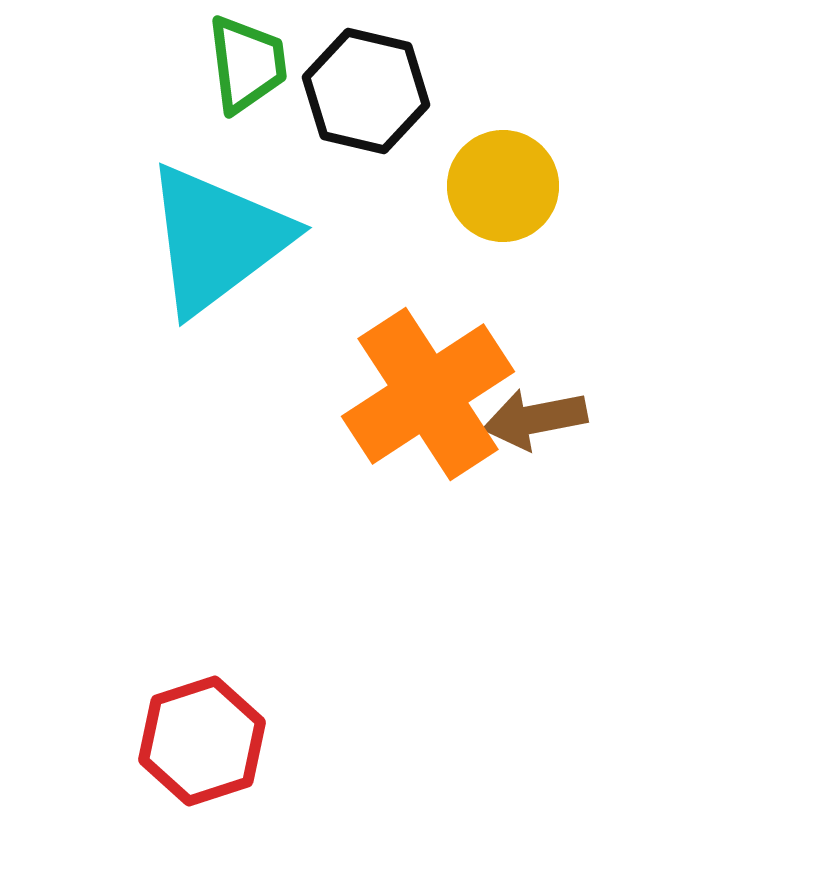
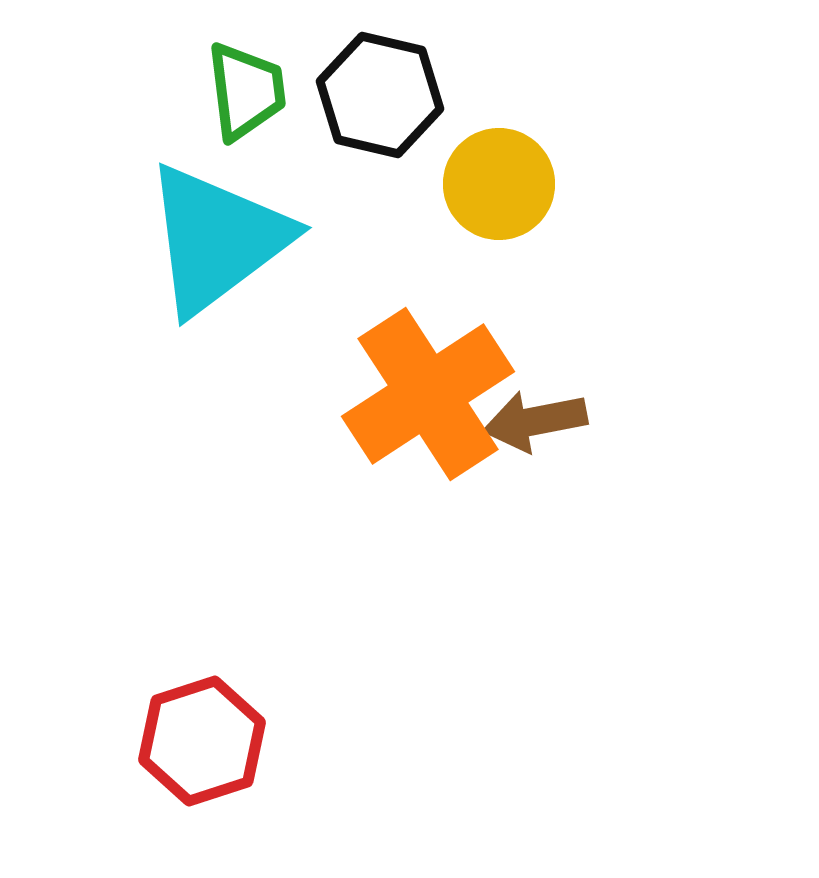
green trapezoid: moved 1 px left, 27 px down
black hexagon: moved 14 px right, 4 px down
yellow circle: moved 4 px left, 2 px up
brown arrow: moved 2 px down
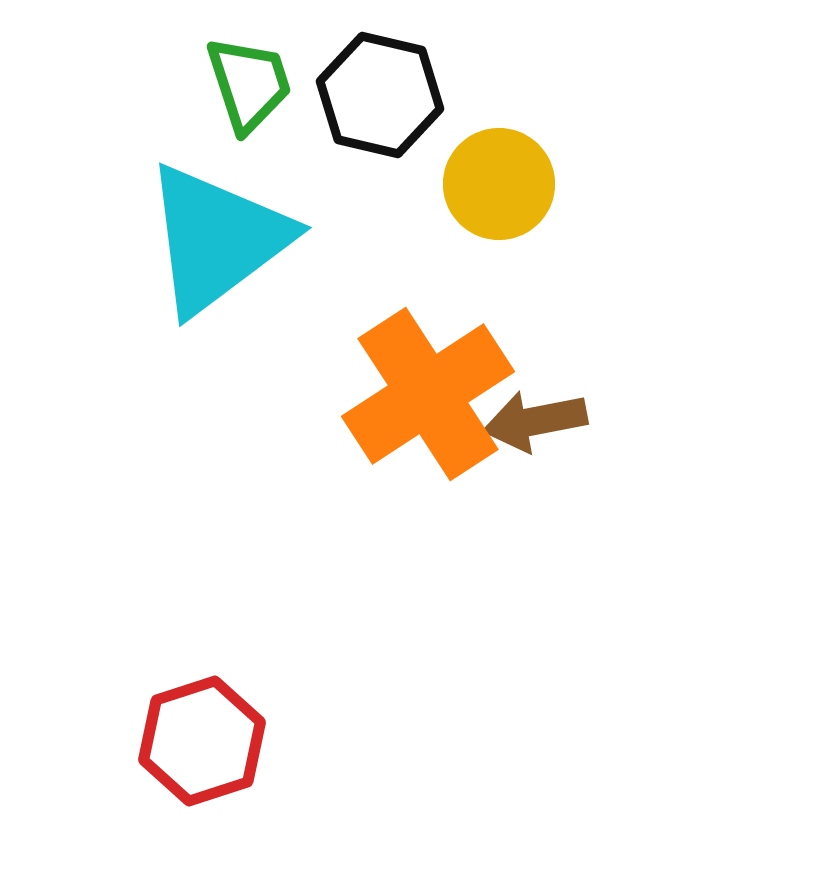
green trapezoid: moved 3 px right, 7 px up; rotated 11 degrees counterclockwise
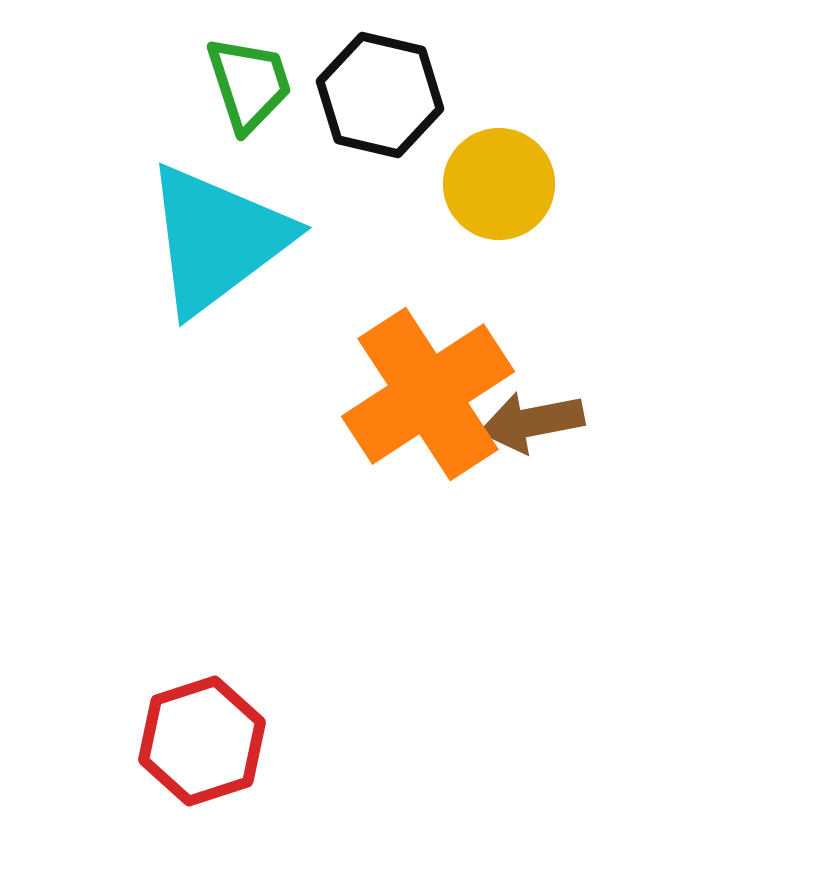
brown arrow: moved 3 px left, 1 px down
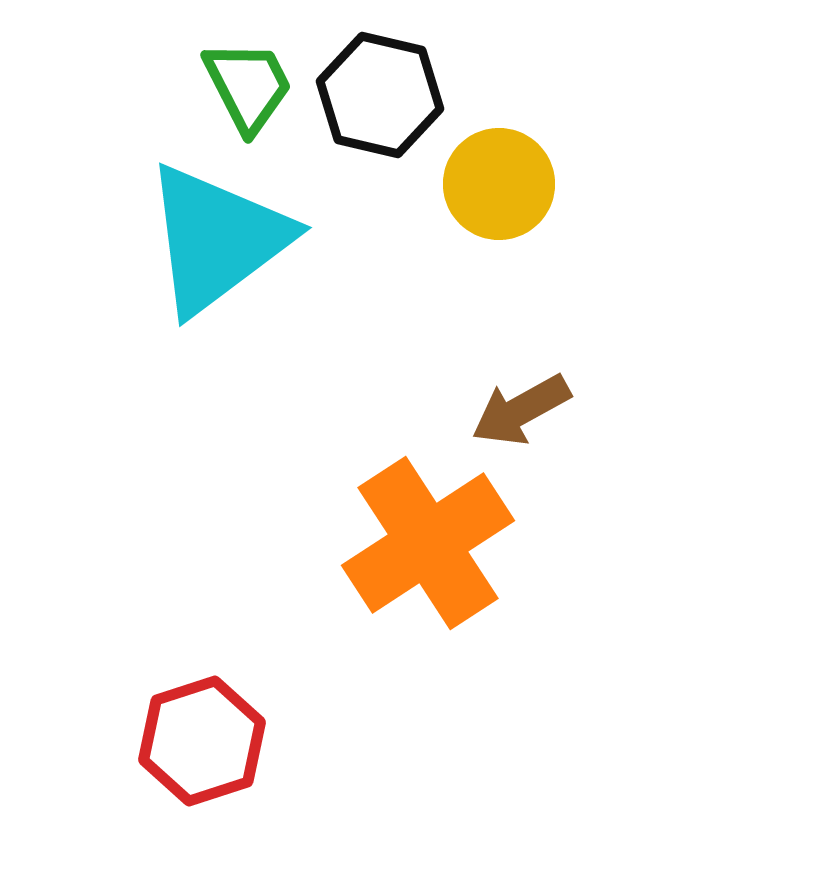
green trapezoid: moved 1 px left, 2 px down; rotated 9 degrees counterclockwise
orange cross: moved 149 px down
brown arrow: moved 11 px left, 12 px up; rotated 18 degrees counterclockwise
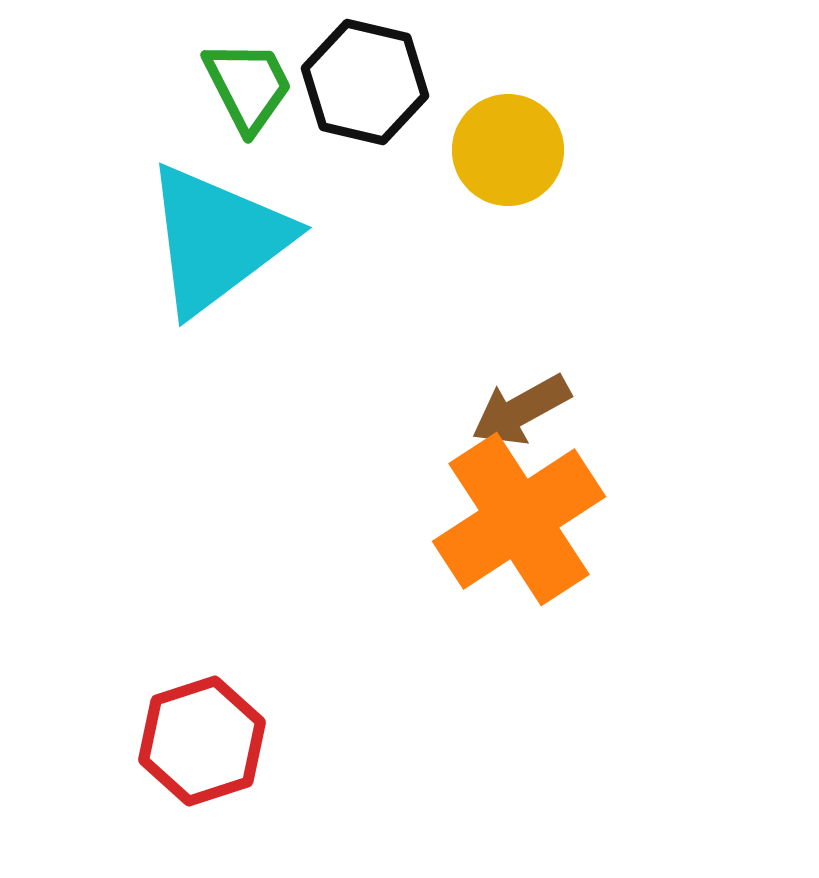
black hexagon: moved 15 px left, 13 px up
yellow circle: moved 9 px right, 34 px up
orange cross: moved 91 px right, 24 px up
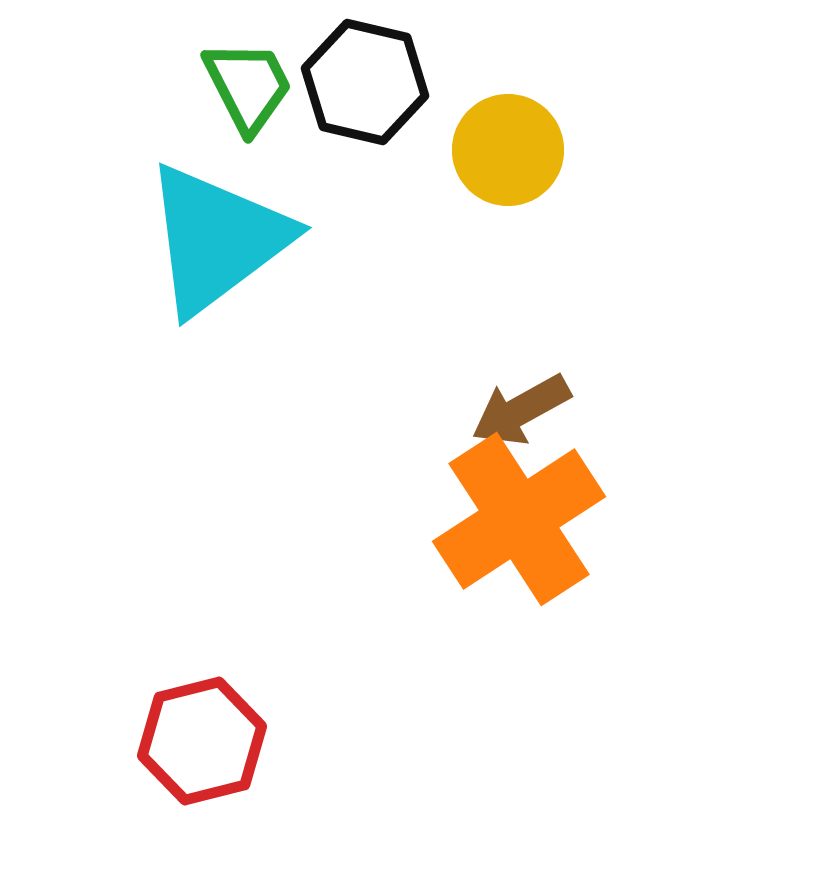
red hexagon: rotated 4 degrees clockwise
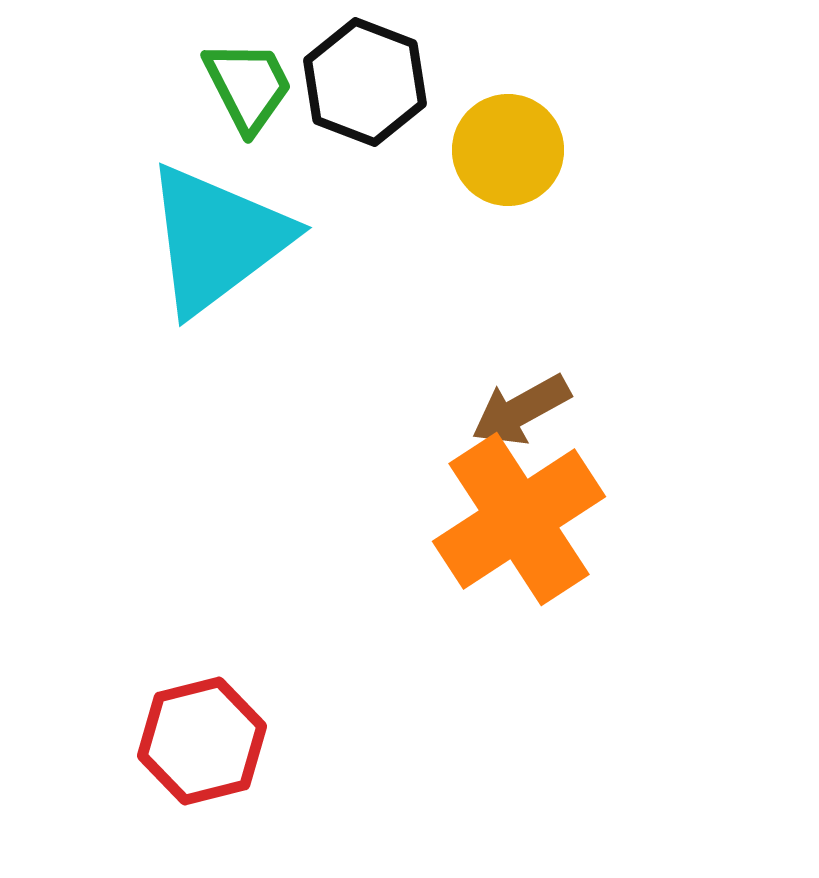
black hexagon: rotated 8 degrees clockwise
